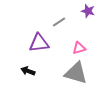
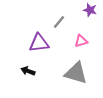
purple star: moved 2 px right, 1 px up
gray line: rotated 16 degrees counterclockwise
pink triangle: moved 2 px right, 7 px up
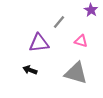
purple star: moved 1 px right; rotated 16 degrees clockwise
pink triangle: rotated 32 degrees clockwise
black arrow: moved 2 px right, 1 px up
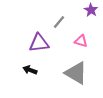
gray triangle: rotated 15 degrees clockwise
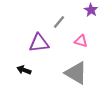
black arrow: moved 6 px left
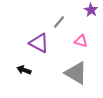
purple triangle: rotated 35 degrees clockwise
